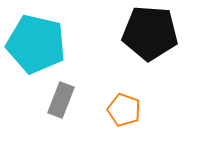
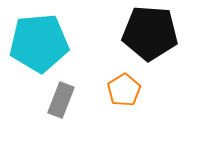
cyan pentagon: moved 3 px right, 1 px up; rotated 18 degrees counterclockwise
orange pentagon: moved 20 px up; rotated 20 degrees clockwise
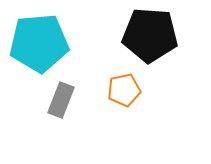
black pentagon: moved 2 px down
orange pentagon: rotated 20 degrees clockwise
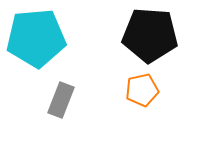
cyan pentagon: moved 3 px left, 5 px up
orange pentagon: moved 18 px right
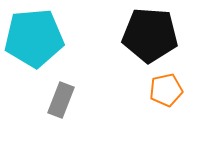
cyan pentagon: moved 2 px left
orange pentagon: moved 24 px right
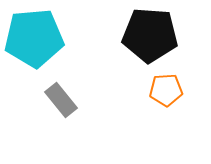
orange pentagon: rotated 8 degrees clockwise
gray rectangle: rotated 60 degrees counterclockwise
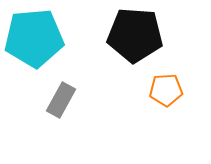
black pentagon: moved 15 px left
gray rectangle: rotated 68 degrees clockwise
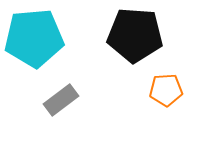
gray rectangle: rotated 24 degrees clockwise
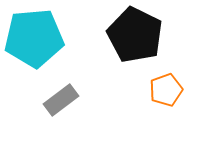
black pentagon: rotated 22 degrees clockwise
orange pentagon: rotated 16 degrees counterclockwise
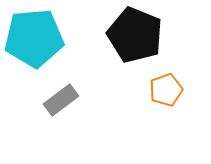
black pentagon: rotated 4 degrees counterclockwise
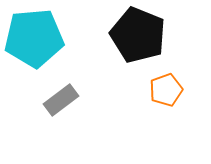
black pentagon: moved 3 px right
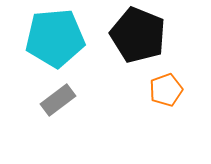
cyan pentagon: moved 21 px right
gray rectangle: moved 3 px left
